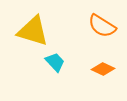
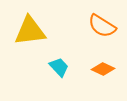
yellow triangle: moved 3 px left; rotated 24 degrees counterclockwise
cyan trapezoid: moved 4 px right, 5 px down
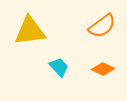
orange semicircle: rotated 68 degrees counterclockwise
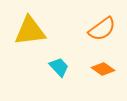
orange semicircle: moved 3 px down
orange diamond: rotated 10 degrees clockwise
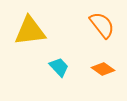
orange semicircle: moved 4 px up; rotated 92 degrees counterclockwise
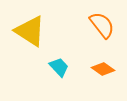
yellow triangle: rotated 40 degrees clockwise
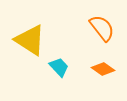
orange semicircle: moved 3 px down
yellow triangle: moved 9 px down
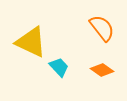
yellow triangle: moved 1 px right, 2 px down; rotated 8 degrees counterclockwise
orange diamond: moved 1 px left, 1 px down
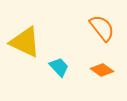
yellow triangle: moved 6 px left
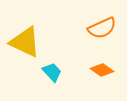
orange semicircle: rotated 104 degrees clockwise
cyan trapezoid: moved 7 px left, 5 px down
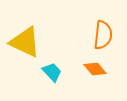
orange semicircle: moved 1 px right, 7 px down; rotated 60 degrees counterclockwise
orange diamond: moved 7 px left, 1 px up; rotated 15 degrees clockwise
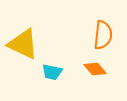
yellow triangle: moved 2 px left, 2 px down
cyan trapezoid: rotated 145 degrees clockwise
